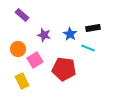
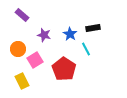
cyan line: moved 2 px left, 1 px down; rotated 40 degrees clockwise
red pentagon: rotated 25 degrees clockwise
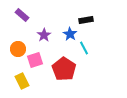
black rectangle: moved 7 px left, 8 px up
purple star: rotated 24 degrees clockwise
cyan line: moved 2 px left, 1 px up
pink square: rotated 14 degrees clockwise
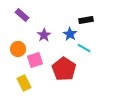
cyan line: rotated 32 degrees counterclockwise
yellow rectangle: moved 2 px right, 2 px down
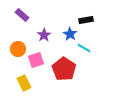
pink square: moved 1 px right
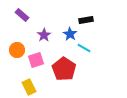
orange circle: moved 1 px left, 1 px down
yellow rectangle: moved 5 px right, 4 px down
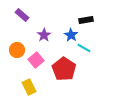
blue star: moved 1 px right, 1 px down
pink square: rotated 21 degrees counterclockwise
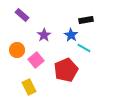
red pentagon: moved 2 px right, 1 px down; rotated 15 degrees clockwise
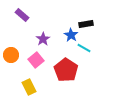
black rectangle: moved 4 px down
purple star: moved 1 px left, 4 px down
orange circle: moved 6 px left, 5 px down
red pentagon: rotated 15 degrees counterclockwise
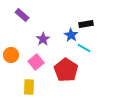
pink square: moved 2 px down
yellow rectangle: rotated 28 degrees clockwise
